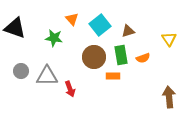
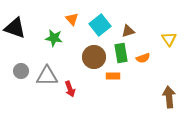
green rectangle: moved 2 px up
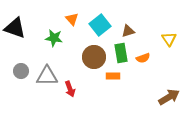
brown arrow: rotated 65 degrees clockwise
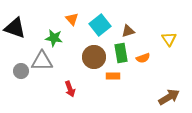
gray triangle: moved 5 px left, 15 px up
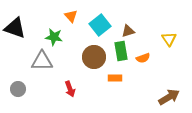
orange triangle: moved 1 px left, 3 px up
green star: moved 1 px up
green rectangle: moved 2 px up
gray circle: moved 3 px left, 18 px down
orange rectangle: moved 2 px right, 2 px down
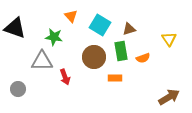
cyan square: rotated 20 degrees counterclockwise
brown triangle: moved 1 px right, 2 px up
red arrow: moved 5 px left, 12 px up
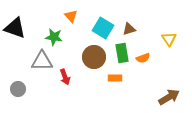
cyan square: moved 3 px right, 3 px down
green rectangle: moved 1 px right, 2 px down
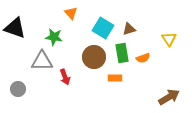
orange triangle: moved 3 px up
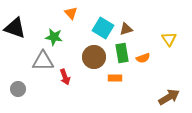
brown triangle: moved 3 px left
gray triangle: moved 1 px right
